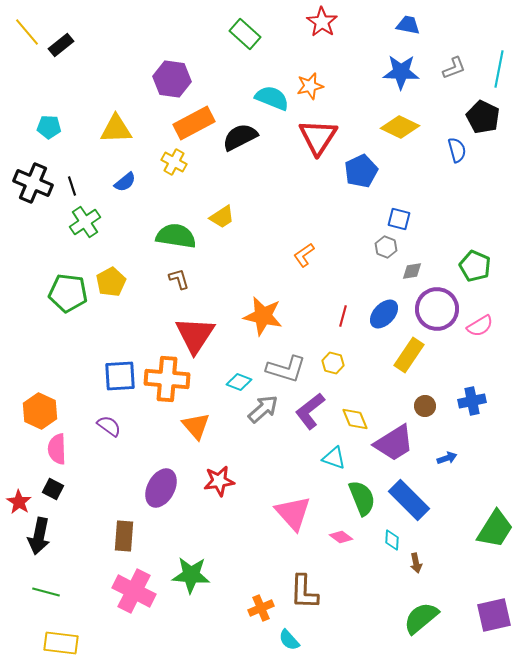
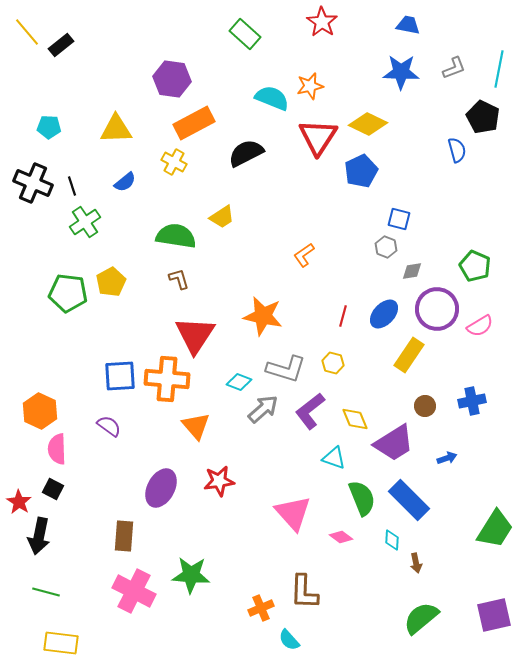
yellow diamond at (400, 127): moved 32 px left, 3 px up
black semicircle at (240, 137): moved 6 px right, 16 px down
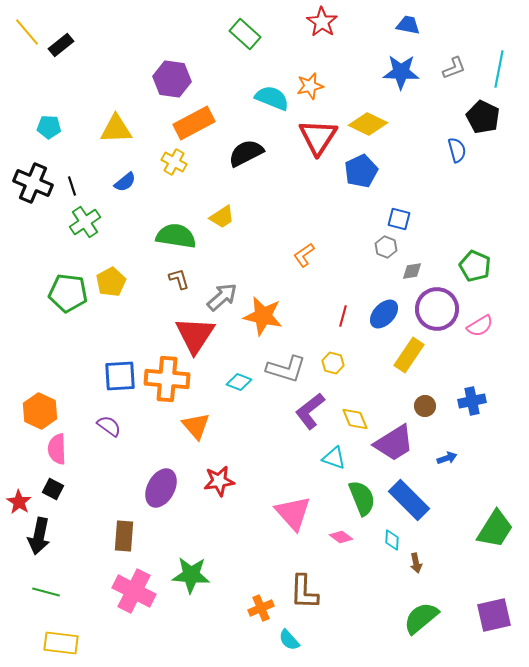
gray arrow at (263, 409): moved 41 px left, 112 px up
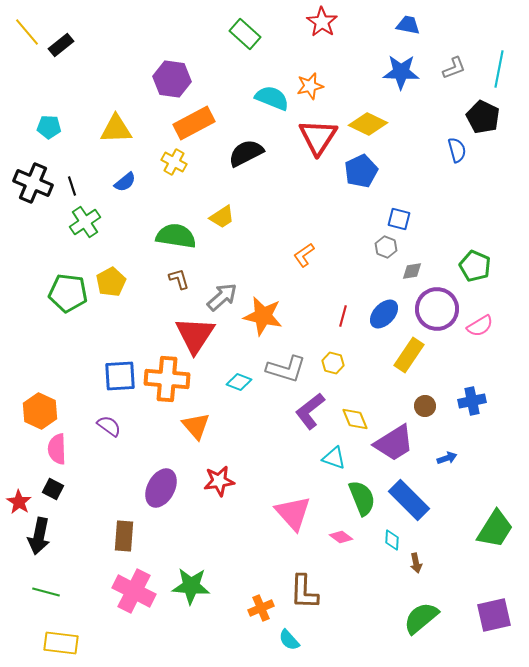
green star at (191, 575): moved 11 px down
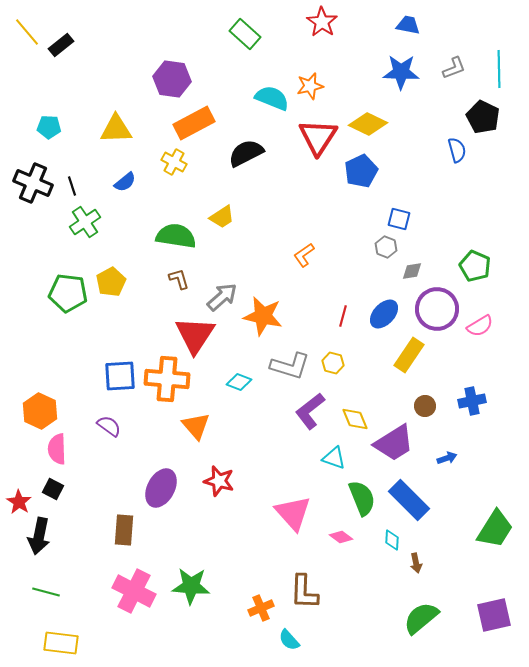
cyan line at (499, 69): rotated 12 degrees counterclockwise
gray L-shape at (286, 369): moved 4 px right, 3 px up
red star at (219, 481): rotated 24 degrees clockwise
brown rectangle at (124, 536): moved 6 px up
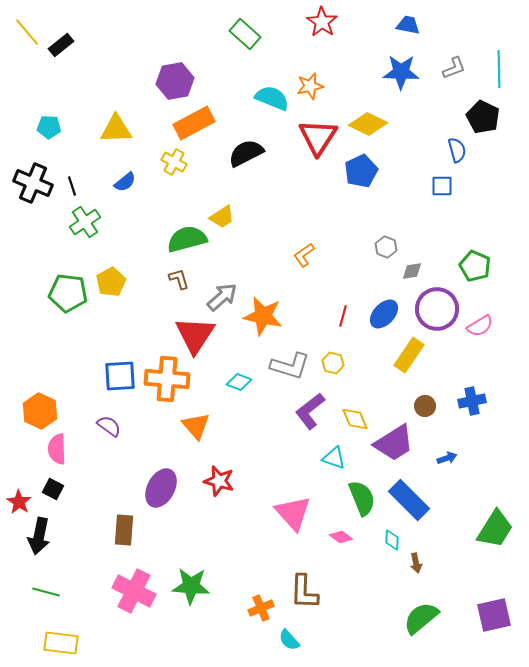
purple hexagon at (172, 79): moved 3 px right, 2 px down; rotated 18 degrees counterclockwise
blue square at (399, 219): moved 43 px right, 33 px up; rotated 15 degrees counterclockwise
green semicircle at (176, 236): moved 11 px right, 3 px down; rotated 24 degrees counterclockwise
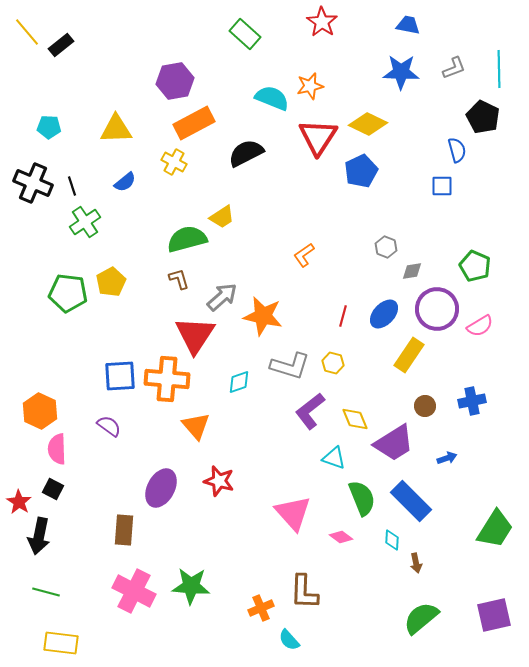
cyan diamond at (239, 382): rotated 40 degrees counterclockwise
blue rectangle at (409, 500): moved 2 px right, 1 px down
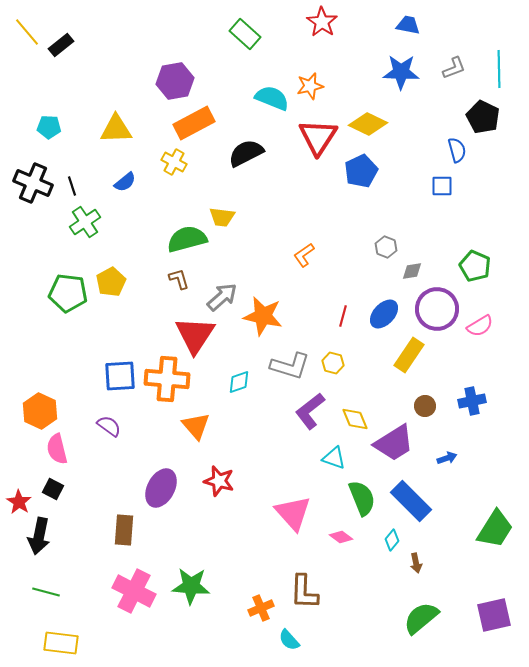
yellow trapezoid at (222, 217): rotated 40 degrees clockwise
pink semicircle at (57, 449): rotated 12 degrees counterclockwise
cyan diamond at (392, 540): rotated 35 degrees clockwise
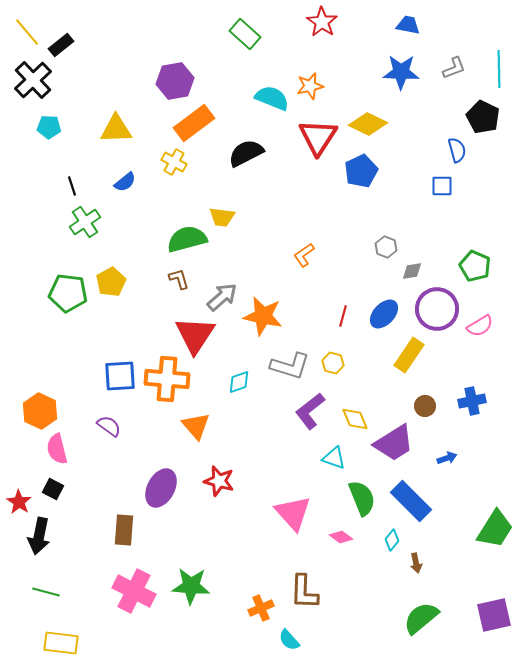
orange rectangle at (194, 123): rotated 9 degrees counterclockwise
black cross at (33, 183): moved 103 px up; rotated 24 degrees clockwise
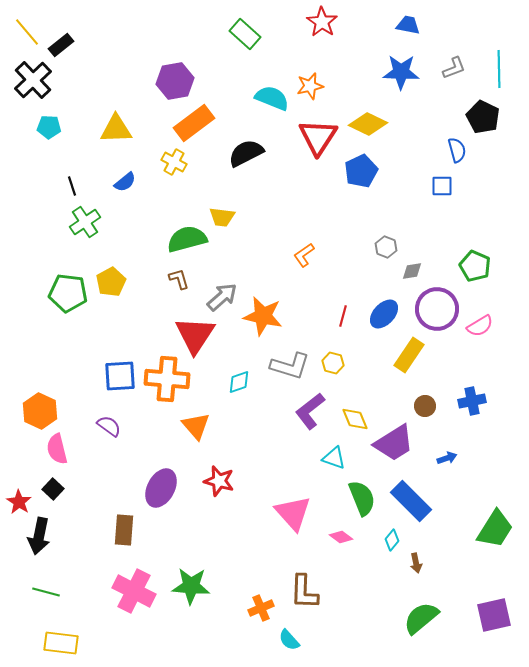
black square at (53, 489): rotated 15 degrees clockwise
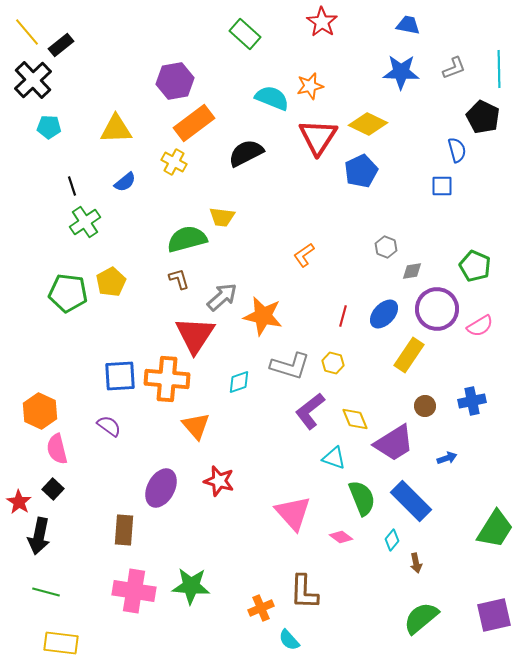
pink cross at (134, 591): rotated 18 degrees counterclockwise
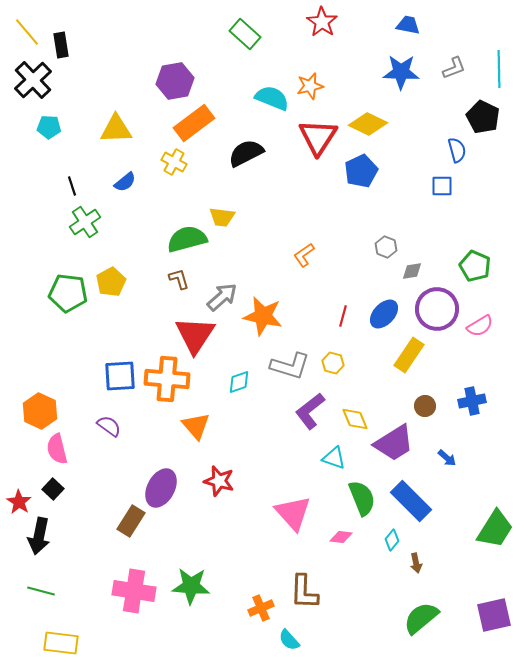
black rectangle at (61, 45): rotated 60 degrees counterclockwise
blue arrow at (447, 458): rotated 60 degrees clockwise
brown rectangle at (124, 530): moved 7 px right, 9 px up; rotated 28 degrees clockwise
pink diamond at (341, 537): rotated 30 degrees counterclockwise
green line at (46, 592): moved 5 px left, 1 px up
